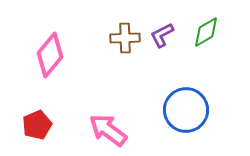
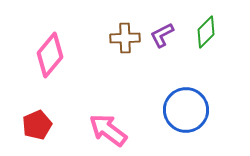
green diamond: rotated 16 degrees counterclockwise
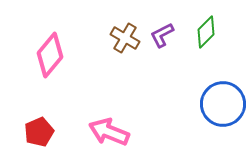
brown cross: rotated 32 degrees clockwise
blue circle: moved 37 px right, 6 px up
red pentagon: moved 2 px right, 7 px down
pink arrow: moved 1 px right, 2 px down; rotated 15 degrees counterclockwise
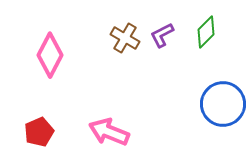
pink diamond: rotated 12 degrees counterclockwise
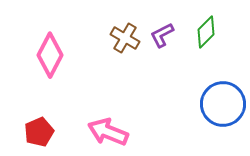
pink arrow: moved 1 px left
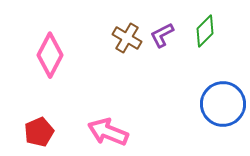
green diamond: moved 1 px left, 1 px up
brown cross: moved 2 px right
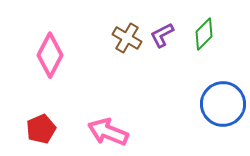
green diamond: moved 1 px left, 3 px down
red pentagon: moved 2 px right, 3 px up
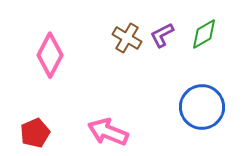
green diamond: rotated 16 degrees clockwise
blue circle: moved 21 px left, 3 px down
red pentagon: moved 6 px left, 4 px down
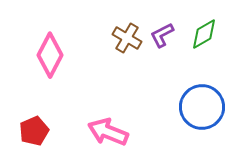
red pentagon: moved 1 px left, 2 px up
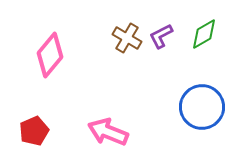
purple L-shape: moved 1 px left, 1 px down
pink diamond: rotated 12 degrees clockwise
